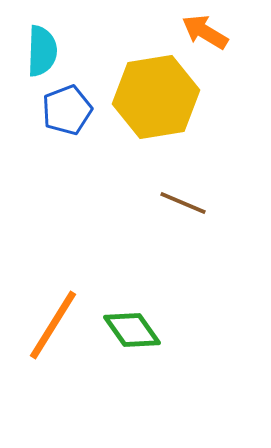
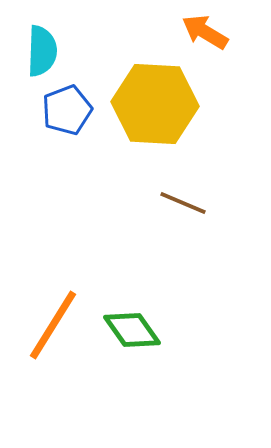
yellow hexagon: moved 1 px left, 7 px down; rotated 12 degrees clockwise
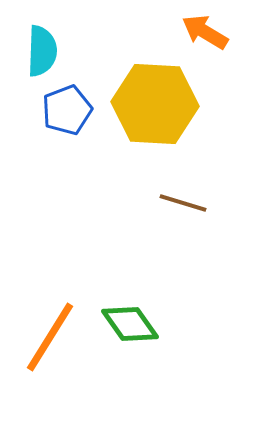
brown line: rotated 6 degrees counterclockwise
orange line: moved 3 px left, 12 px down
green diamond: moved 2 px left, 6 px up
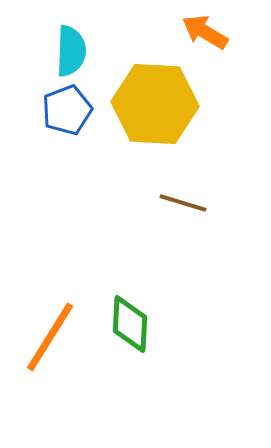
cyan semicircle: moved 29 px right
green diamond: rotated 38 degrees clockwise
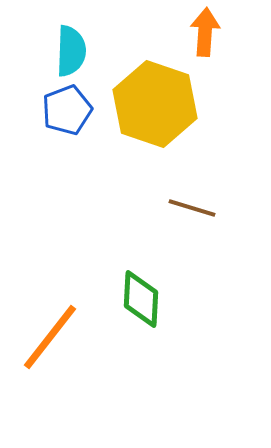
orange arrow: rotated 63 degrees clockwise
yellow hexagon: rotated 16 degrees clockwise
brown line: moved 9 px right, 5 px down
green diamond: moved 11 px right, 25 px up
orange line: rotated 6 degrees clockwise
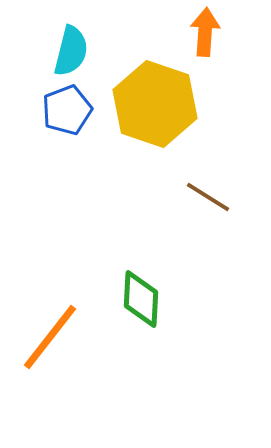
cyan semicircle: rotated 12 degrees clockwise
brown line: moved 16 px right, 11 px up; rotated 15 degrees clockwise
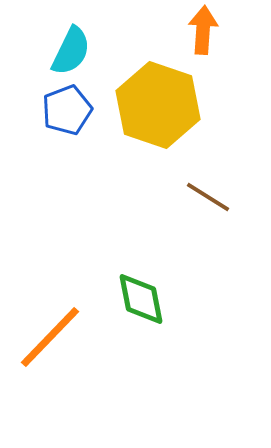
orange arrow: moved 2 px left, 2 px up
cyan semicircle: rotated 12 degrees clockwise
yellow hexagon: moved 3 px right, 1 px down
green diamond: rotated 14 degrees counterclockwise
orange line: rotated 6 degrees clockwise
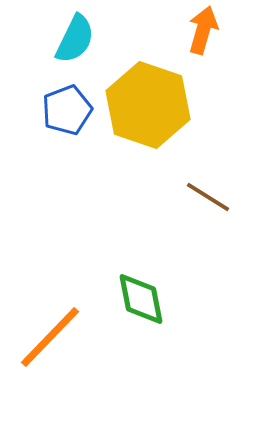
orange arrow: rotated 12 degrees clockwise
cyan semicircle: moved 4 px right, 12 px up
yellow hexagon: moved 10 px left
